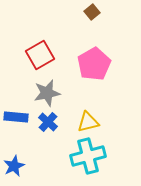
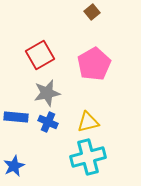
blue cross: rotated 18 degrees counterclockwise
cyan cross: moved 1 px down
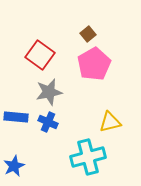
brown square: moved 4 px left, 22 px down
red square: rotated 24 degrees counterclockwise
gray star: moved 2 px right, 1 px up
yellow triangle: moved 22 px right
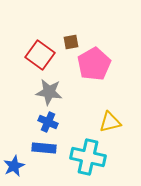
brown square: moved 17 px left, 8 px down; rotated 28 degrees clockwise
gray star: rotated 20 degrees clockwise
blue rectangle: moved 28 px right, 31 px down
cyan cross: rotated 28 degrees clockwise
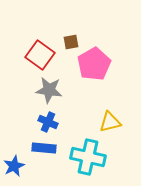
gray star: moved 2 px up
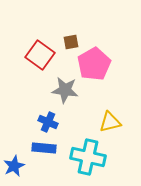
gray star: moved 16 px right
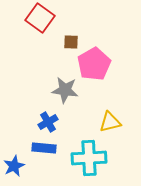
brown square: rotated 14 degrees clockwise
red square: moved 37 px up
blue cross: rotated 36 degrees clockwise
cyan cross: moved 1 px right, 1 px down; rotated 16 degrees counterclockwise
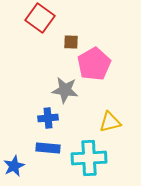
blue cross: moved 4 px up; rotated 24 degrees clockwise
blue rectangle: moved 4 px right
